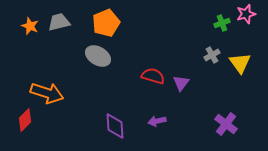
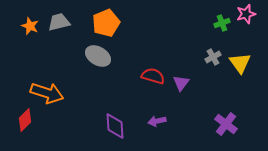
gray cross: moved 1 px right, 2 px down
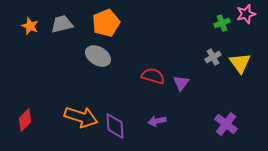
gray trapezoid: moved 3 px right, 2 px down
orange arrow: moved 34 px right, 24 px down
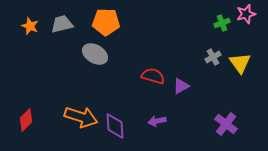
orange pentagon: moved 1 px up; rotated 24 degrees clockwise
gray ellipse: moved 3 px left, 2 px up
purple triangle: moved 3 px down; rotated 24 degrees clockwise
red diamond: moved 1 px right
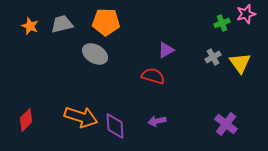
purple triangle: moved 15 px left, 36 px up
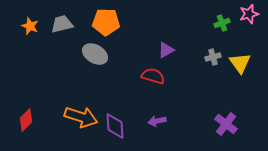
pink star: moved 3 px right
gray cross: rotated 14 degrees clockwise
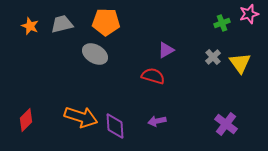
gray cross: rotated 28 degrees counterclockwise
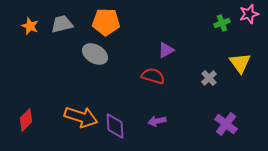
gray cross: moved 4 px left, 21 px down
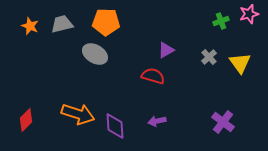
green cross: moved 1 px left, 2 px up
gray cross: moved 21 px up
orange arrow: moved 3 px left, 3 px up
purple cross: moved 3 px left, 2 px up
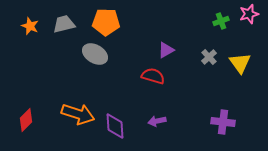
gray trapezoid: moved 2 px right
purple cross: rotated 30 degrees counterclockwise
